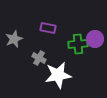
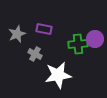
purple rectangle: moved 4 px left, 1 px down
gray star: moved 3 px right, 5 px up
gray cross: moved 4 px left, 4 px up
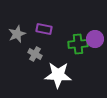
white star: rotated 12 degrees clockwise
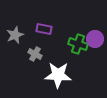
gray star: moved 2 px left, 1 px down
green cross: rotated 24 degrees clockwise
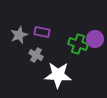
purple rectangle: moved 2 px left, 3 px down
gray star: moved 4 px right
gray cross: moved 1 px right, 1 px down
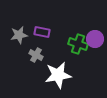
gray star: rotated 12 degrees clockwise
white star: rotated 12 degrees counterclockwise
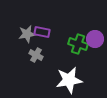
gray star: moved 8 px right, 1 px up
white star: moved 11 px right, 5 px down
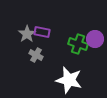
gray star: rotated 24 degrees counterclockwise
white star: rotated 24 degrees clockwise
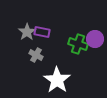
gray star: moved 2 px up
white star: moved 12 px left; rotated 20 degrees clockwise
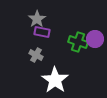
gray star: moved 10 px right, 13 px up
green cross: moved 2 px up
white star: moved 2 px left
